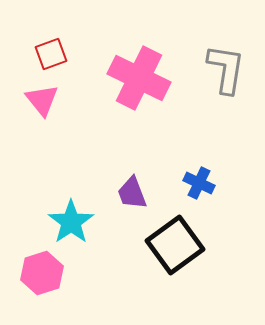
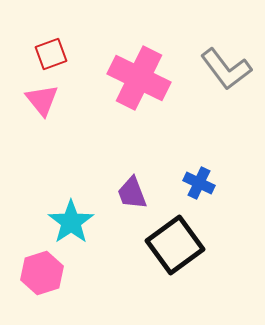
gray L-shape: rotated 134 degrees clockwise
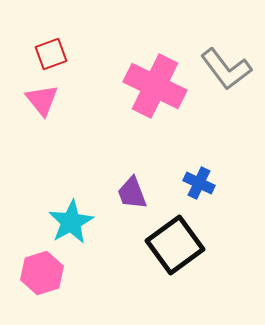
pink cross: moved 16 px right, 8 px down
cyan star: rotated 6 degrees clockwise
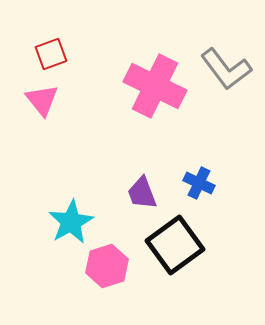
purple trapezoid: moved 10 px right
pink hexagon: moved 65 px right, 7 px up
